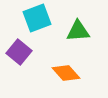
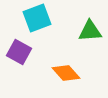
green triangle: moved 12 px right
purple square: rotated 10 degrees counterclockwise
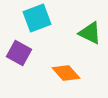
green triangle: moved 2 px down; rotated 30 degrees clockwise
purple square: moved 1 px down
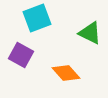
purple square: moved 2 px right, 2 px down
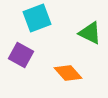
orange diamond: moved 2 px right
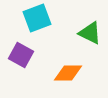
orange diamond: rotated 48 degrees counterclockwise
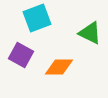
orange diamond: moved 9 px left, 6 px up
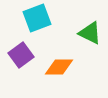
purple square: rotated 25 degrees clockwise
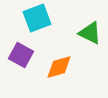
purple square: rotated 25 degrees counterclockwise
orange diamond: rotated 16 degrees counterclockwise
